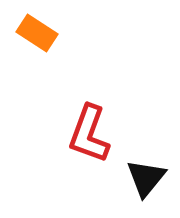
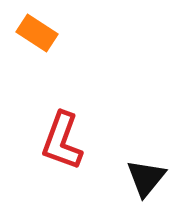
red L-shape: moved 27 px left, 7 px down
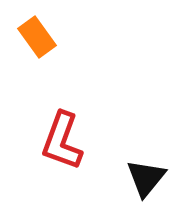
orange rectangle: moved 4 px down; rotated 21 degrees clockwise
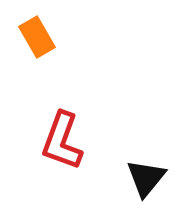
orange rectangle: rotated 6 degrees clockwise
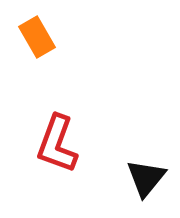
red L-shape: moved 5 px left, 3 px down
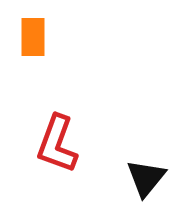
orange rectangle: moved 4 px left; rotated 30 degrees clockwise
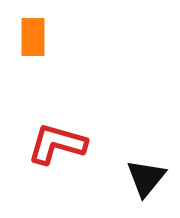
red L-shape: rotated 86 degrees clockwise
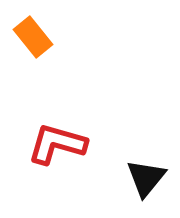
orange rectangle: rotated 39 degrees counterclockwise
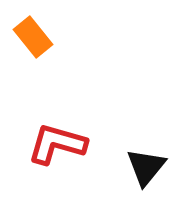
black triangle: moved 11 px up
